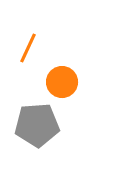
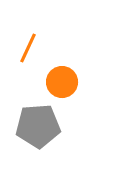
gray pentagon: moved 1 px right, 1 px down
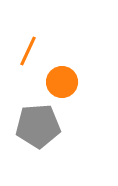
orange line: moved 3 px down
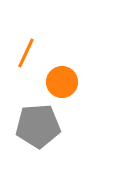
orange line: moved 2 px left, 2 px down
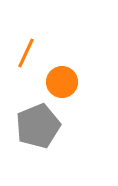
gray pentagon: rotated 18 degrees counterclockwise
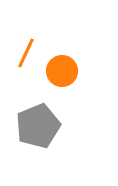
orange circle: moved 11 px up
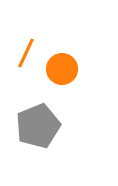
orange circle: moved 2 px up
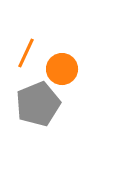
gray pentagon: moved 22 px up
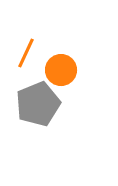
orange circle: moved 1 px left, 1 px down
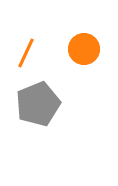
orange circle: moved 23 px right, 21 px up
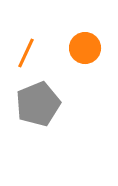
orange circle: moved 1 px right, 1 px up
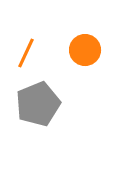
orange circle: moved 2 px down
